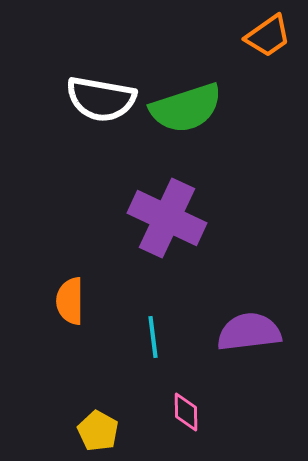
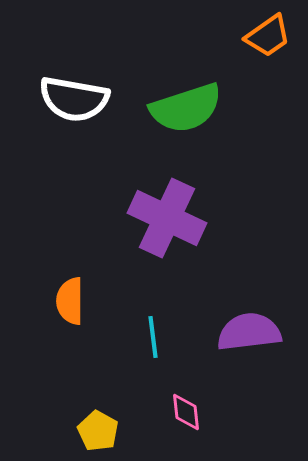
white semicircle: moved 27 px left
pink diamond: rotated 6 degrees counterclockwise
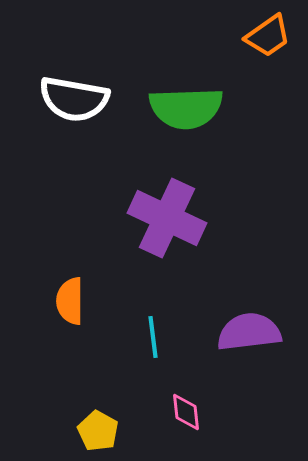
green semicircle: rotated 16 degrees clockwise
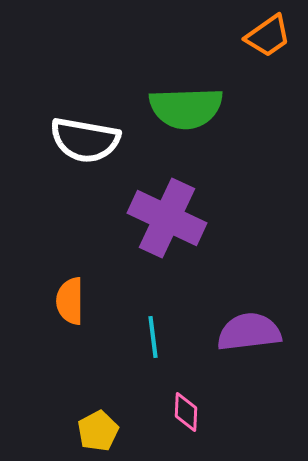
white semicircle: moved 11 px right, 41 px down
pink diamond: rotated 9 degrees clockwise
yellow pentagon: rotated 15 degrees clockwise
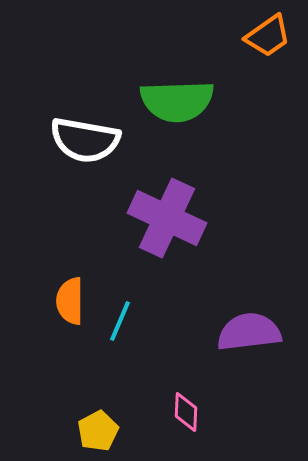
green semicircle: moved 9 px left, 7 px up
cyan line: moved 33 px left, 16 px up; rotated 30 degrees clockwise
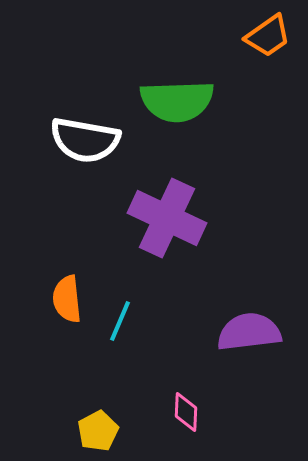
orange semicircle: moved 3 px left, 2 px up; rotated 6 degrees counterclockwise
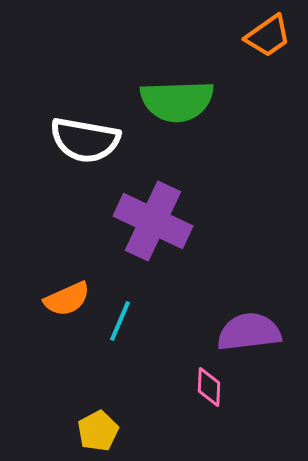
purple cross: moved 14 px left, 3 px down
orange semicircle: rotated 108 degrees counterclockwise
pink diamond: moved 23 px right, 25 px up
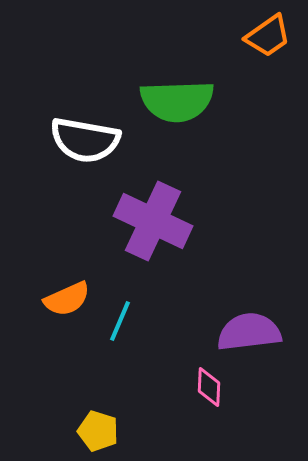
yellow pentagon: rotated 27 degrees counterclockwise
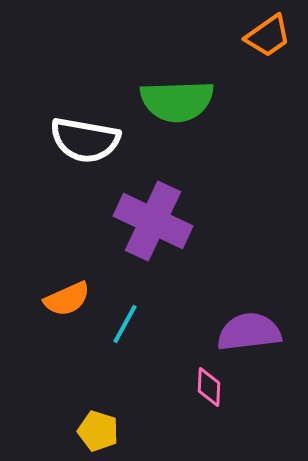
cyan line: moved 5 px right, 3 px down; rotated 6 degrees clockwise
